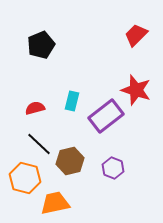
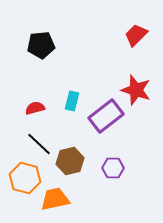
black pentagon: rotated 16 degrees clockwise
purple hexagon: rotated 20 degrees counterclockwise
orange trapezoid: moved 4 px up
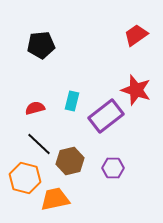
red trapezoid: rotated 10 degrees clockwise
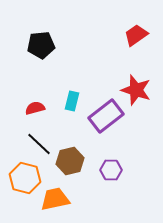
purple hexagon: moved 2 px left, 2 px down
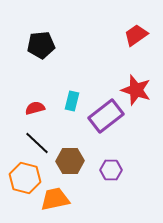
black line: moved 2 px left, 1 px up
brown hexagon: rotated 12 degrees clockwise
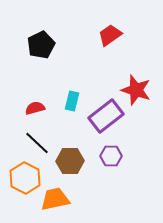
red trapezoid: moved 26 px left
black pentagon: rotated 20 degrees counterclockwise
purple hexagon: moved 14 px up
orange hexagon: rotated 12 degrees clockwise
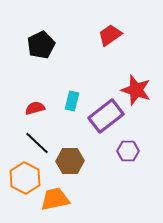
purple hexagon: moved 17 px right, 5 px up
